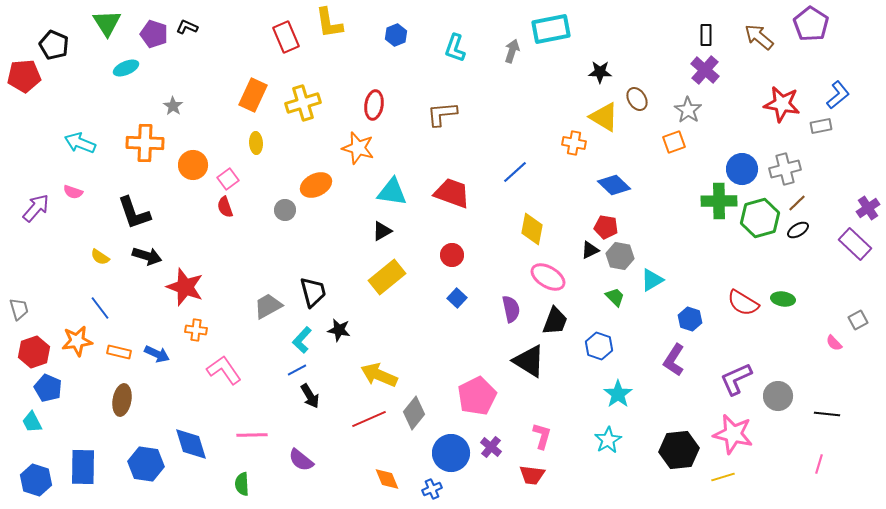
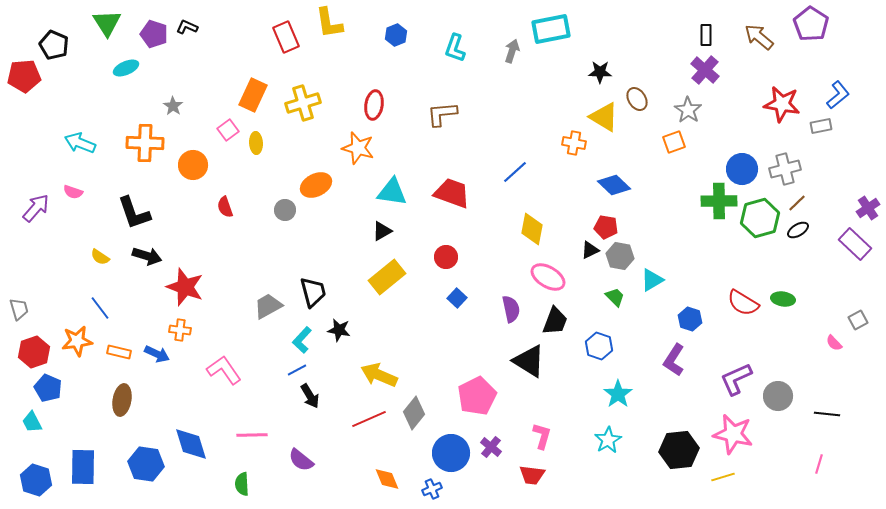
pink square at (228, 179): moved 49 px up
red circle at (452, 255): moved 6 px left, 2 px down
orange cross at (196, 330): moved 16 px left
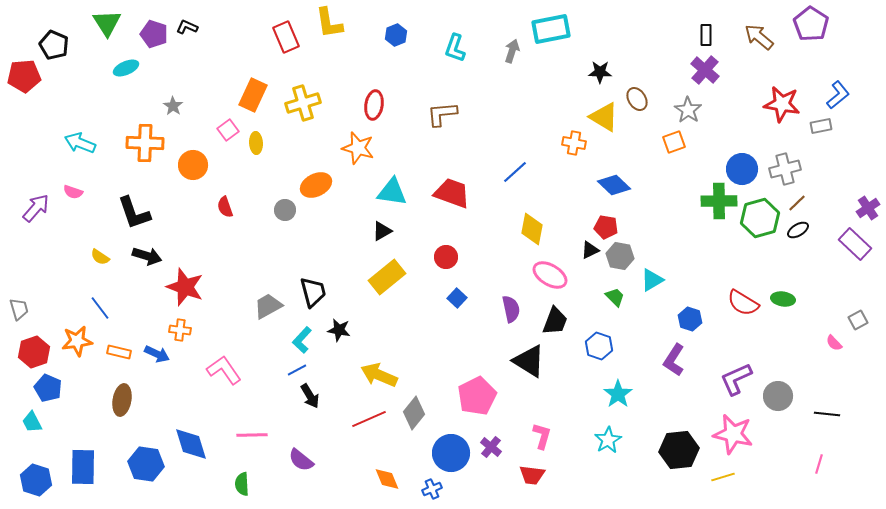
pink ellipse at (548, 277): moved 2 px right, 2 px up
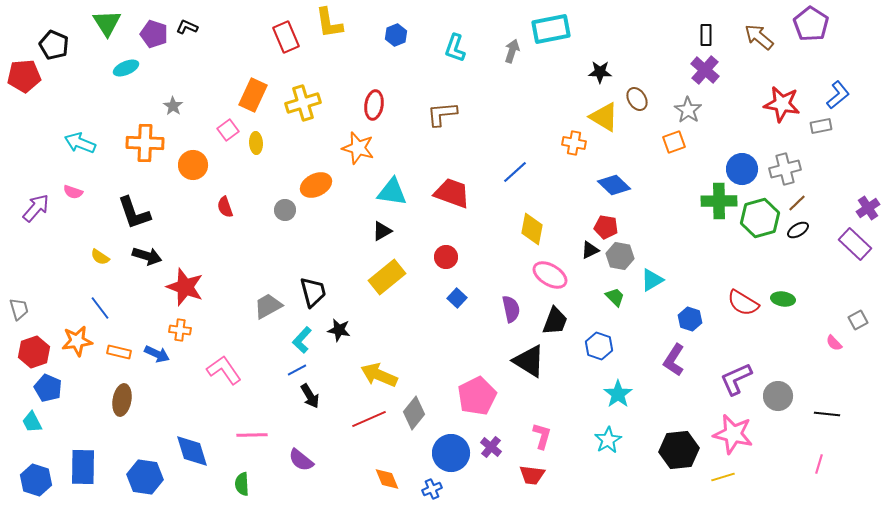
blue diamond at (191, 444): moved 1 px right, 7 px down
blue hexagon at (146, 464): moved 1 px left, 13 px down
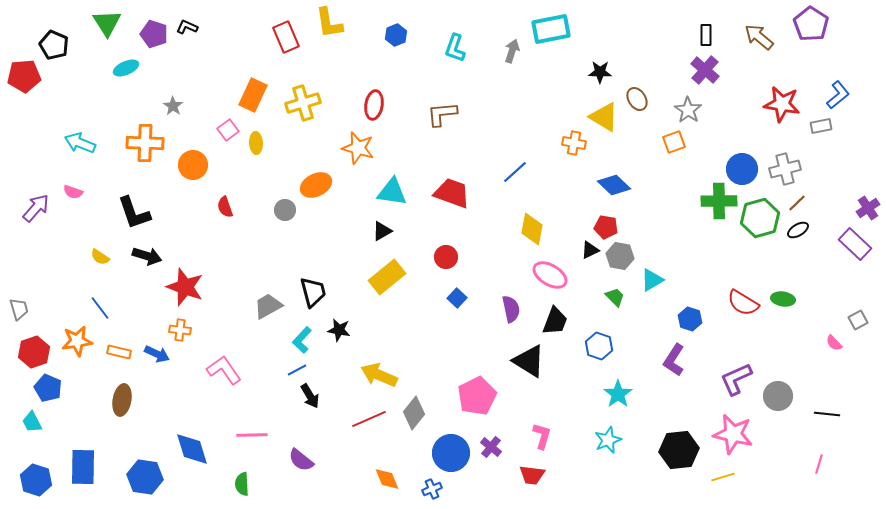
cyan star at (608, 440): rotated 8 degrees clockwise
blue diamond at (192, 451): moved 2 px up
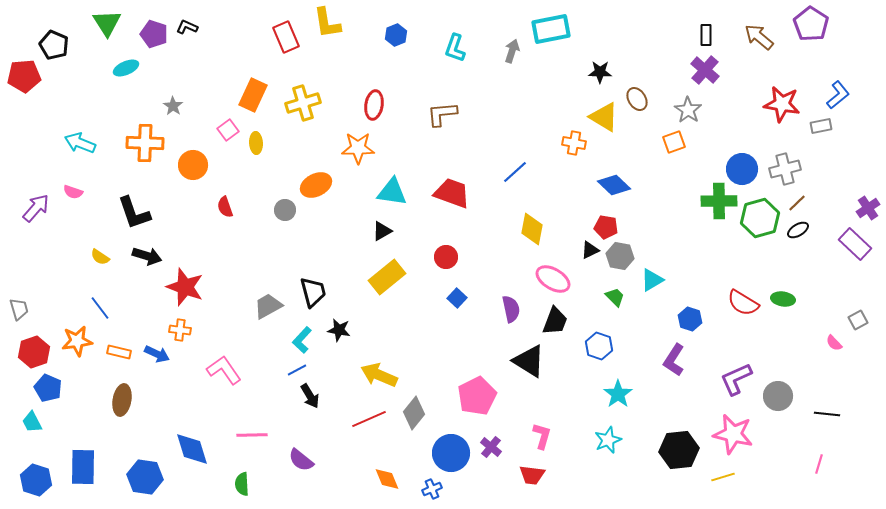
yellow L-shape at (329, 23): moved 2 px left
orange star at (358, 148): rotated 16 degrees counterclockwise
pink ellipse at (550, 275): moved 3 px right, 4 px down
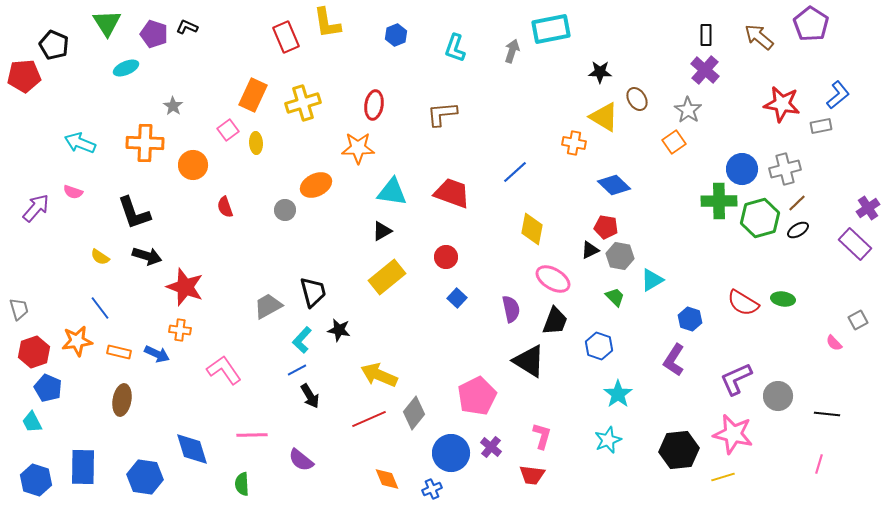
orange square at (674, 142): rotated 15 degrees counterclockwise
